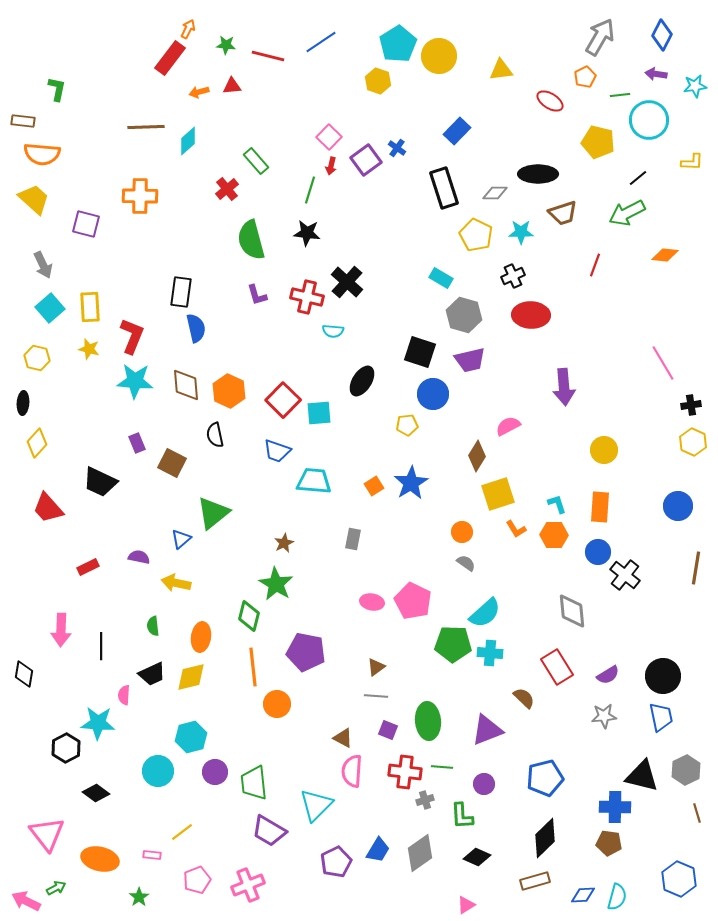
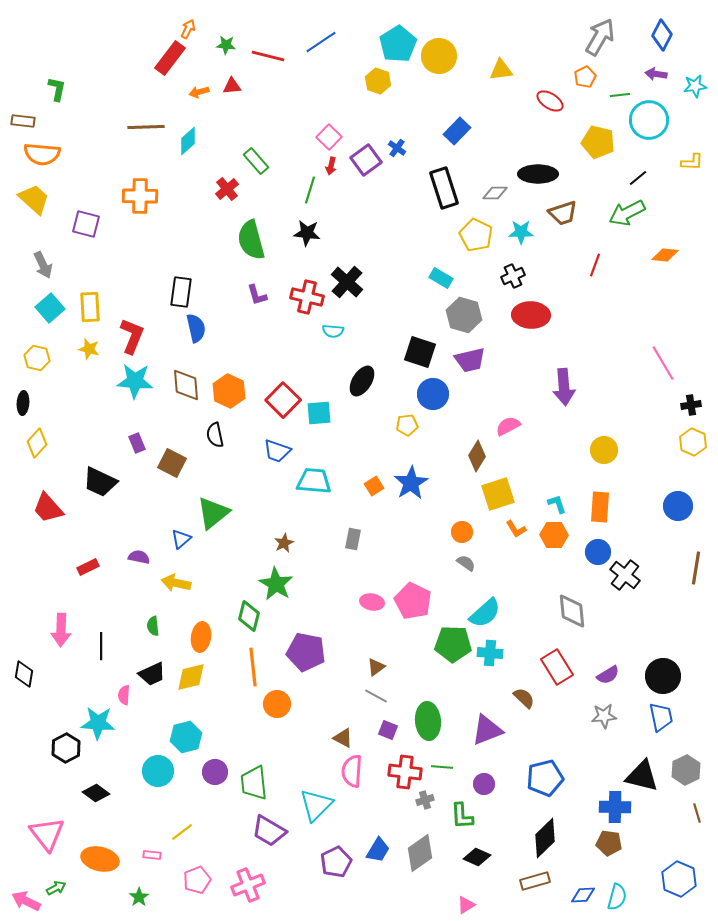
gray line at (376, 696): rotated 25 degrees clockwise
cyan hexagon at (191, 737): moved 5 px left
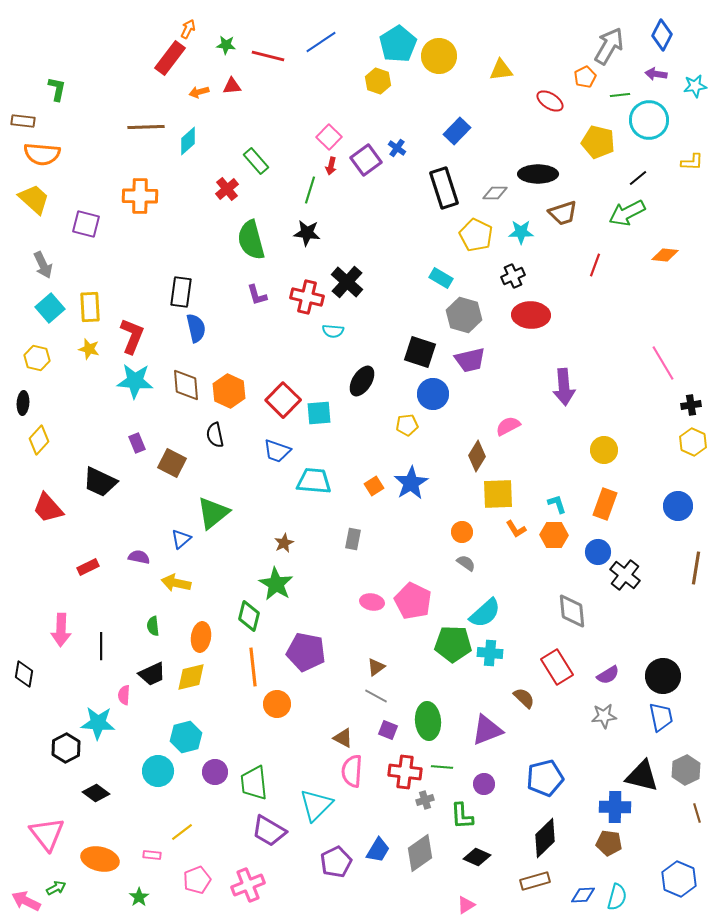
gray arrow at (600, 37): moved 9 px right, 9 px down
yellow diamond at (37, 443): moved 2 px right, 3 px up
yellow square at (498, 494): rotated 16 degrees clockwise
orange rectangle at (600, 507): moved 5 px right, 3 px up; rotated 16 degrees clockwise
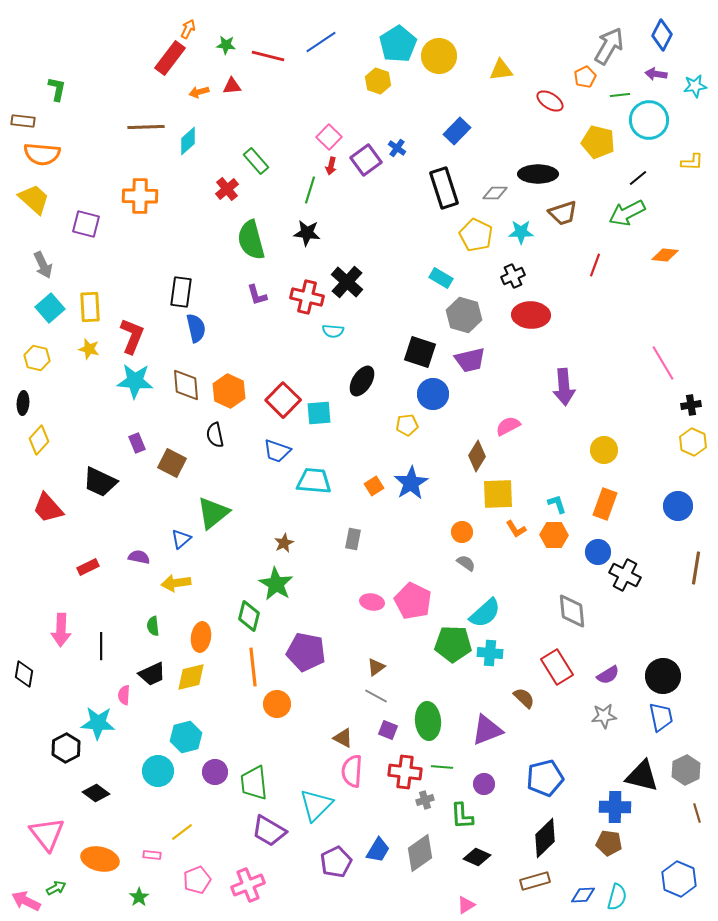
black cross at (625, 575): rotated 12 degrees counterclockwise
yellow arrow at (176, 583): rotated 20 degrees counterclockwise
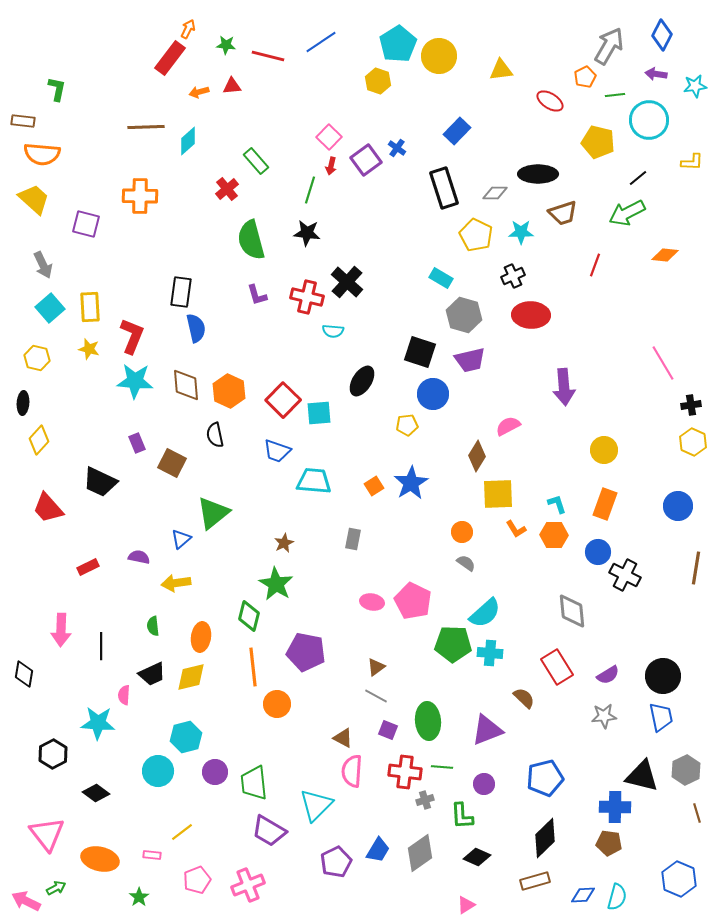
green line at (620, 95): moved 5 px left
black hexagon at (66, 748): moved 13 px left, 6 px down
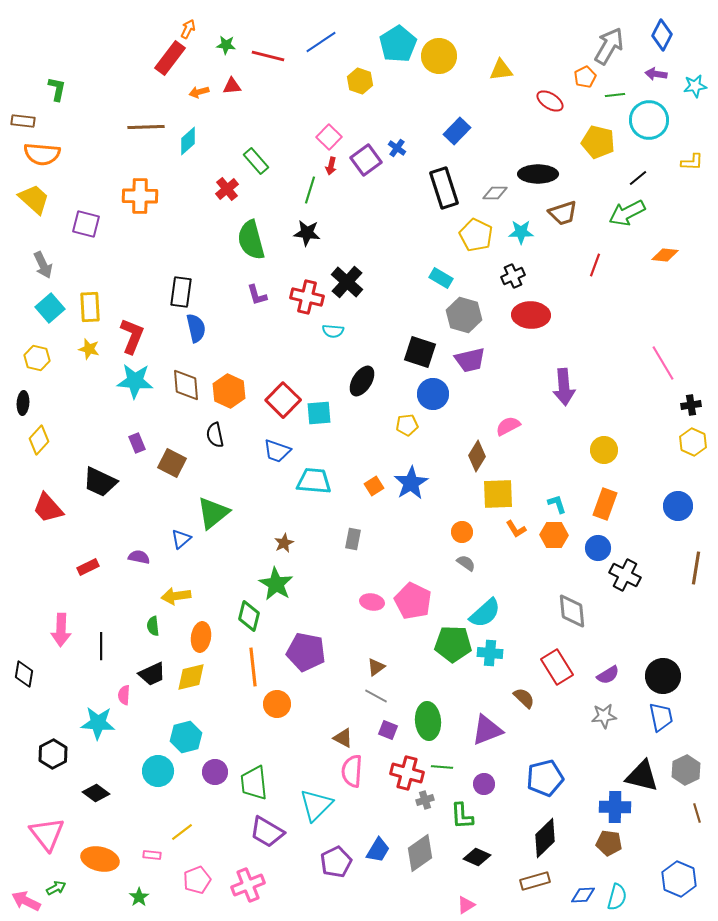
yellow hexagon at (378, 81): moved 18 px left
blue circle at (598, 552): moved 4 px up
yellow arrow at (176, 583): moved 13 px down
red cross at (405, 772): moved 2 px right, 1 px down; rotated 8 degrees clockwise
purple trapezoid at (269, 831): moved 2 px left, 1 px down
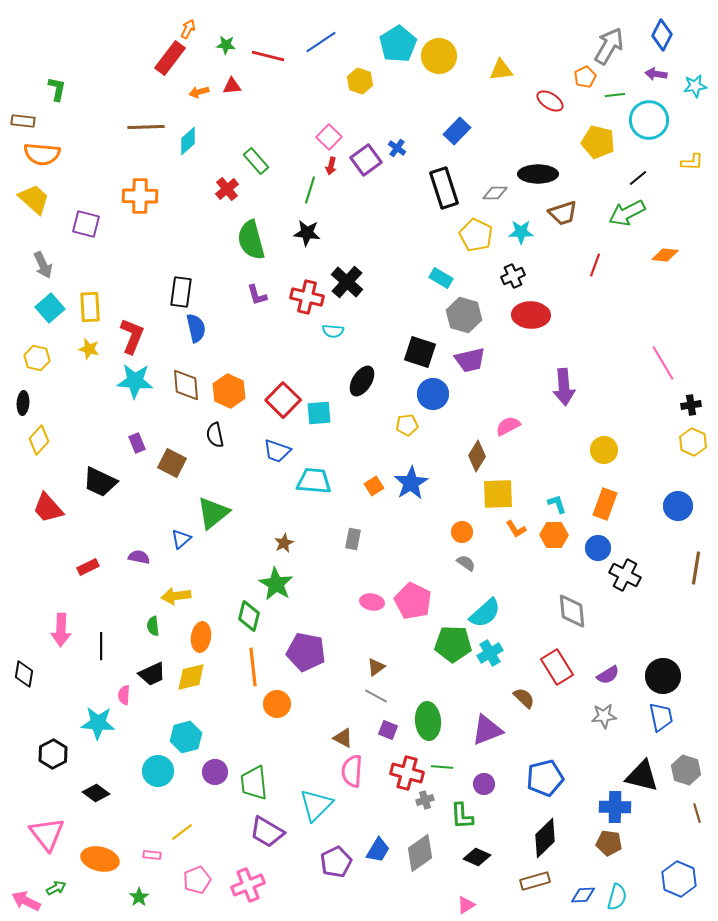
cyan cross at (490, 653): rotated 35 degrees counterclockwise
gray hexagon at (686, 770): rotated 16 degrees counterclockwise
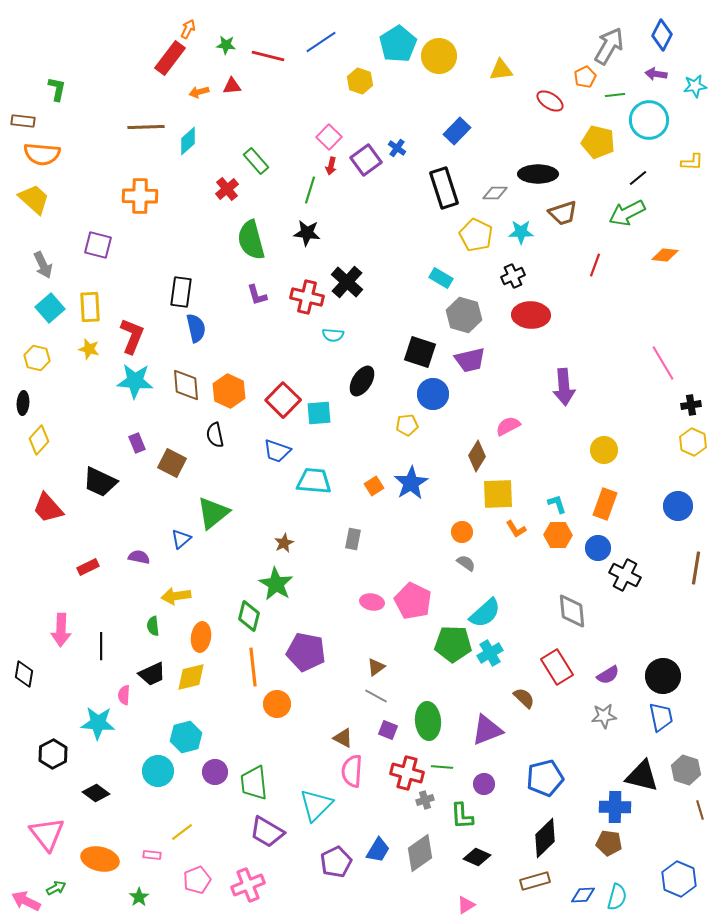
purple square at (86, 224): moved 12 px right, 21 px down
cyan semicircle at (333, 331): moved 4 px down
orange hexagon at (554, 535): moved 4 px right
brown line at (697, 813): moved 3 px right, 3 px up
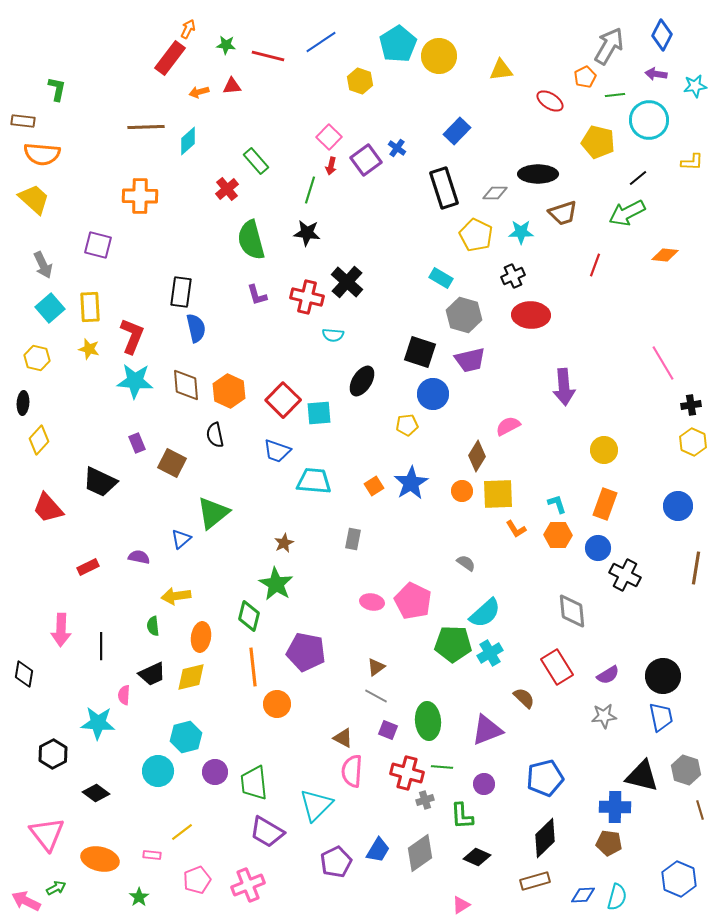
orange circle at (462, 532): moved 41 px up
pink triangle at (466, 905): moved 5 px left
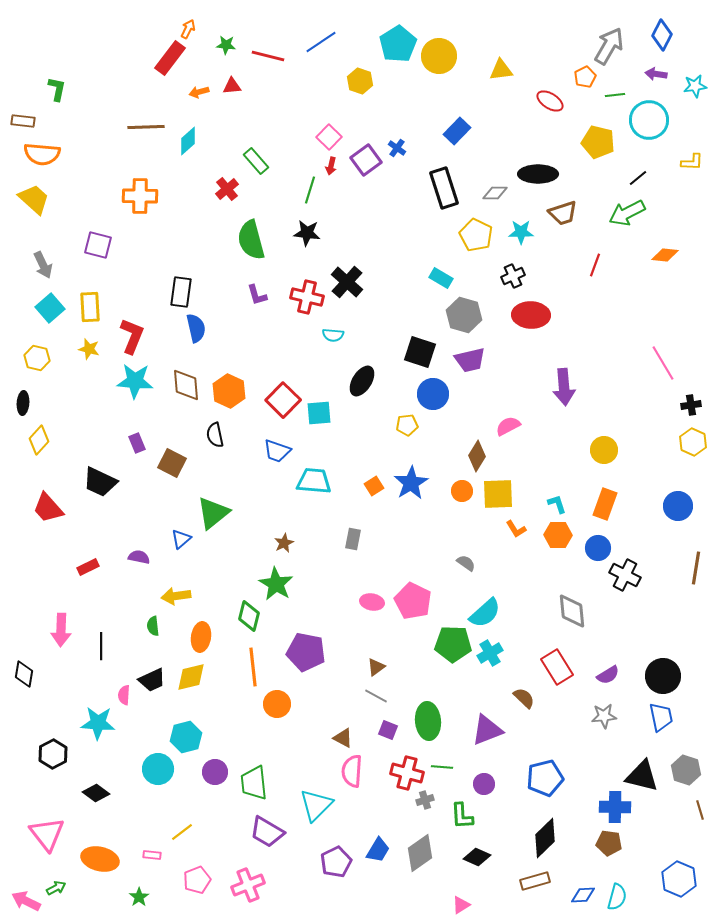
black trapezoid at (152, 674): moved 6 px down
cyan circle at (158, 771): moved 2 px up
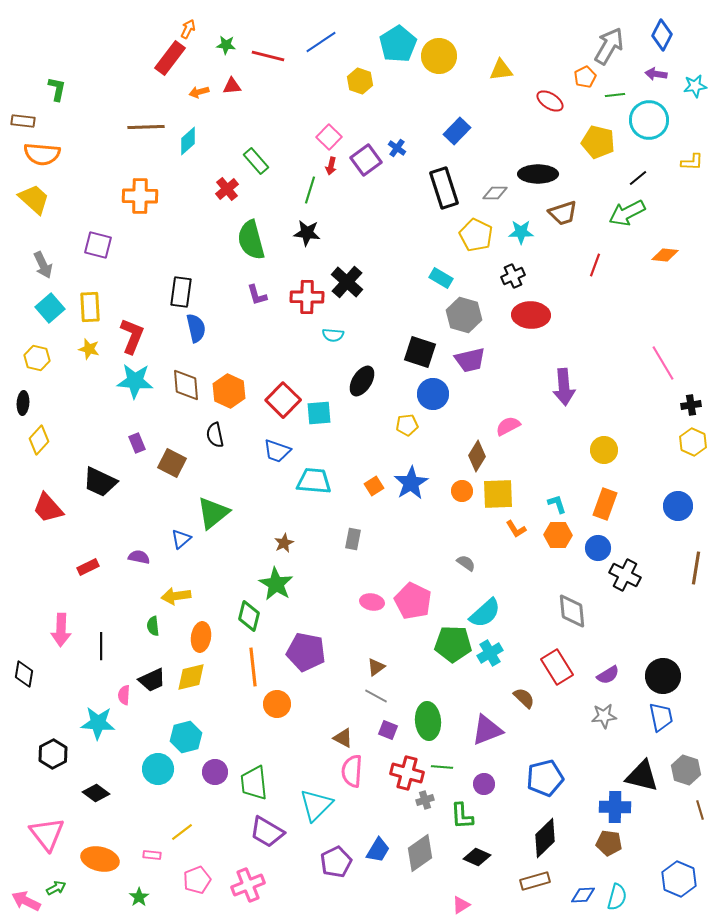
red cross at (307, 297): rotated 12 degrees counterclockwise
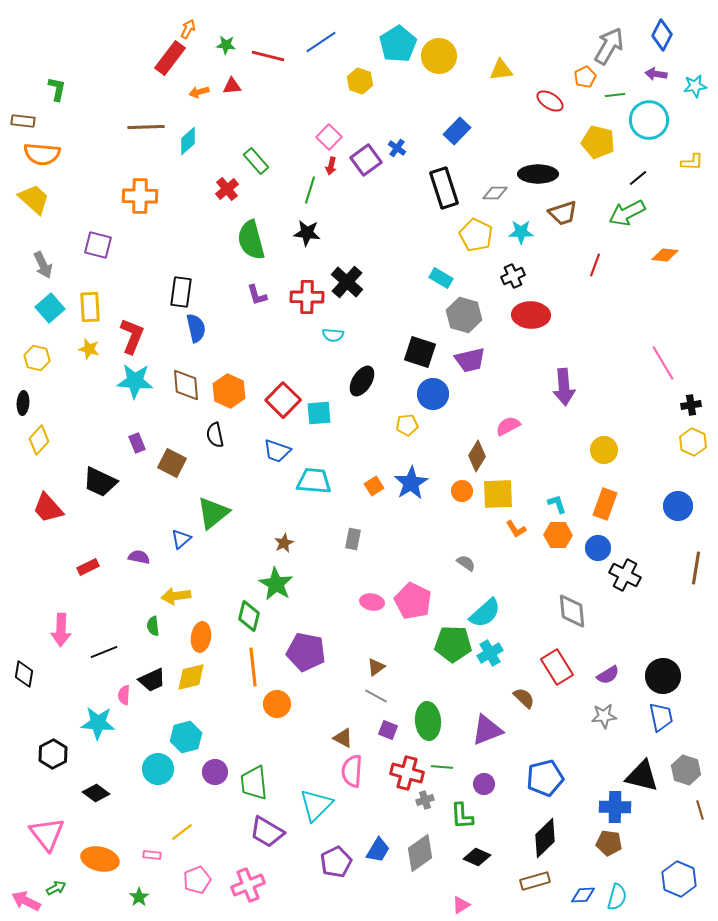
black line at (101, 646): moved 3 px right, 6 px down; rotated 68 degrees clockwise
